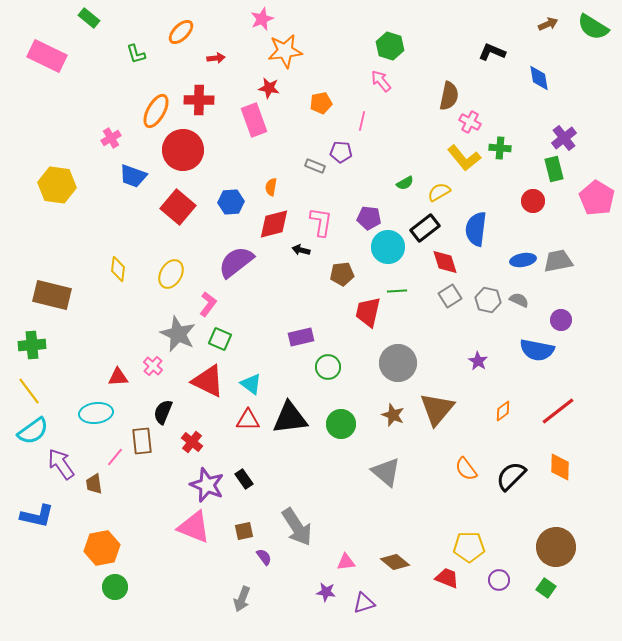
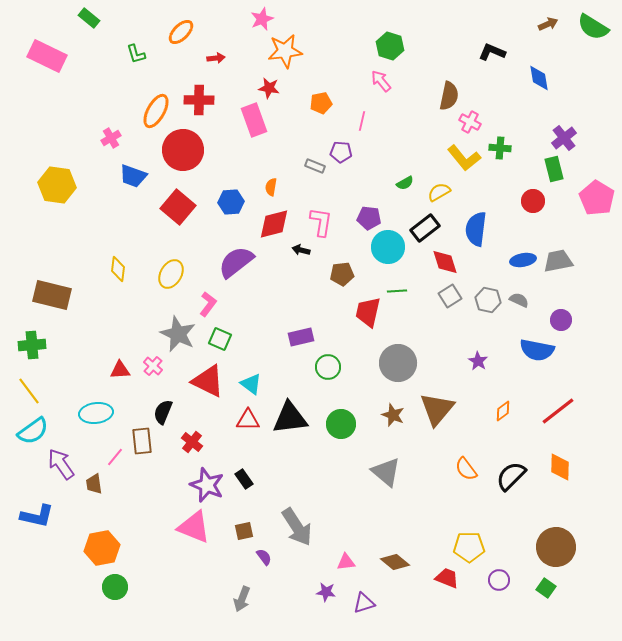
red triangle at (118, 377): moved 2 px right, 7 px up
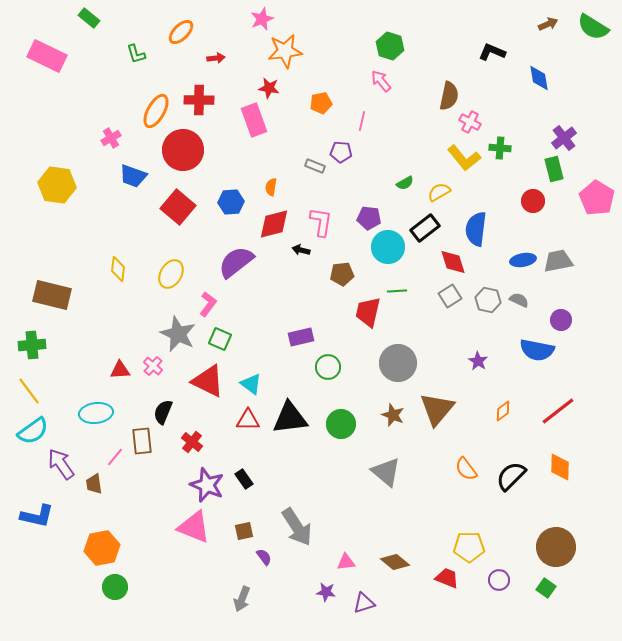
red diamond at (445, 262): moved 8 px right
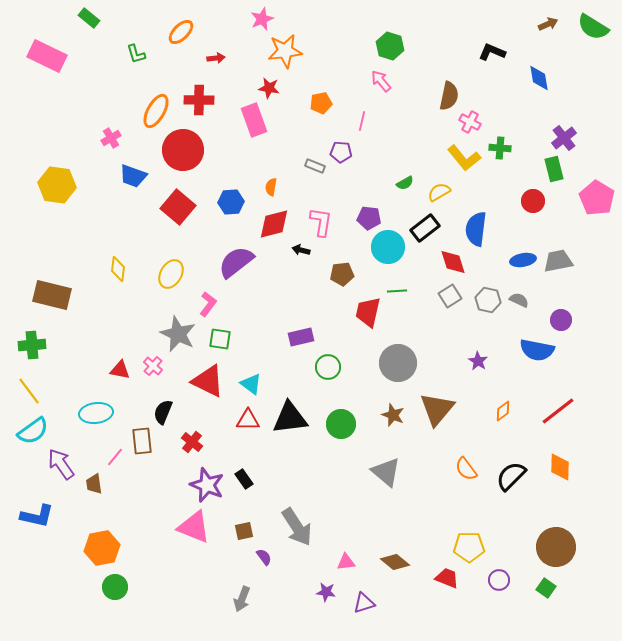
green square at (220, 339): rotated 15 degrees counterclockwise
red triangle at (120, 370): rotated 15 degrees clockwise
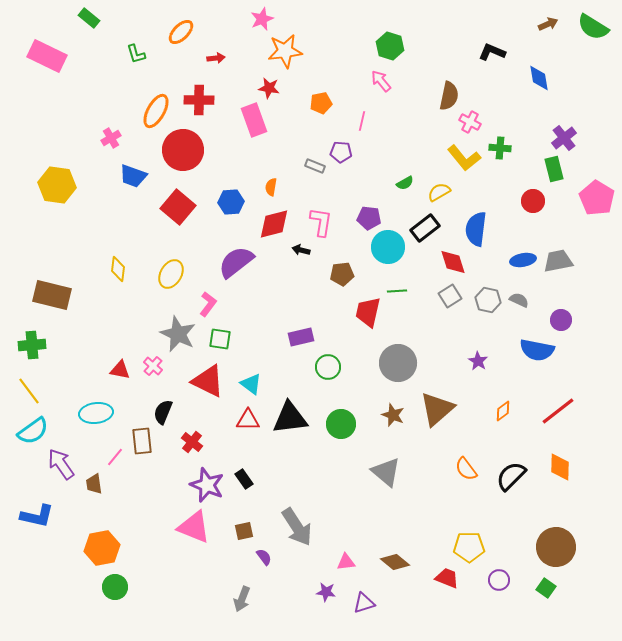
brown triangle at (437, 409): rotated 9 degrees clockwise
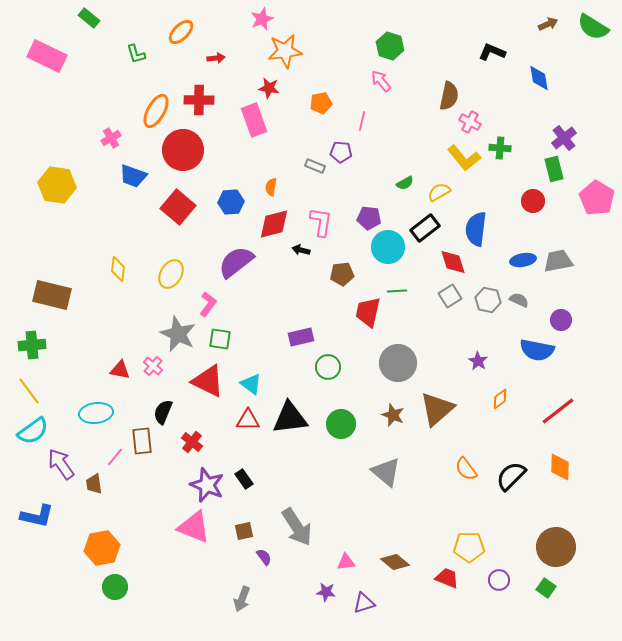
orange diamond at (503, 411): moved 3 px left, 12 px up
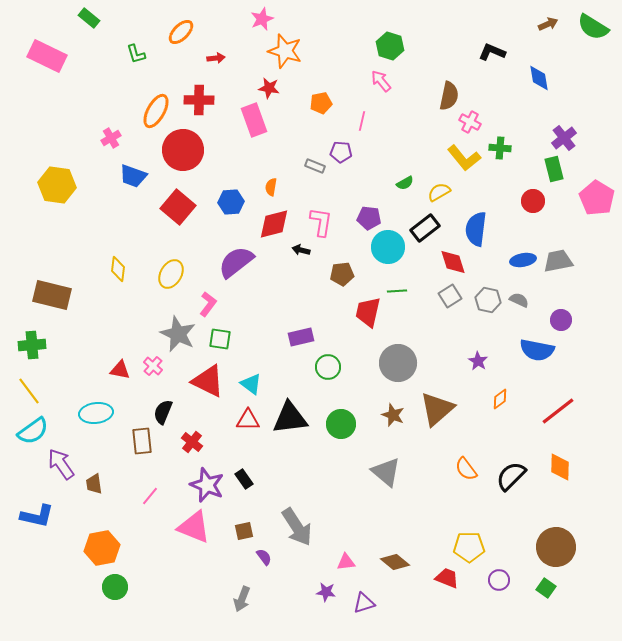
orange star at (285, 51): rotated 24 degrees clockwise
pink line at (115, 457): moved 35 px right, 39 px down
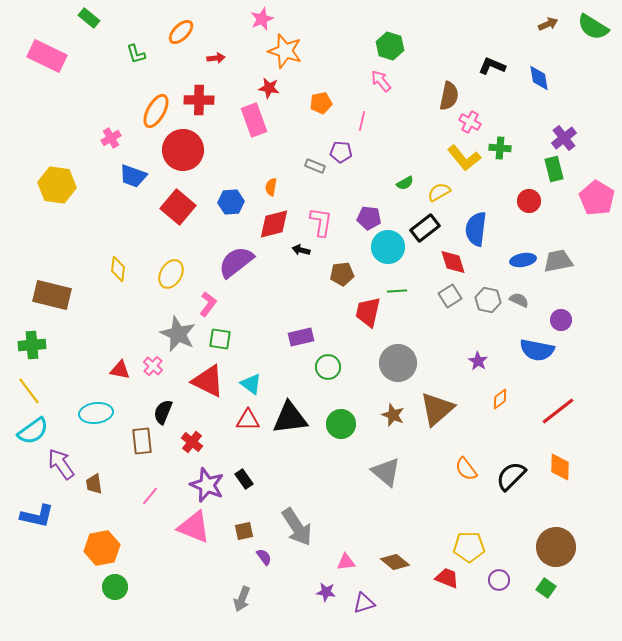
black L-shape at (492, 52): moved 14 px down
red circle at (533, 201): moved 4 px left
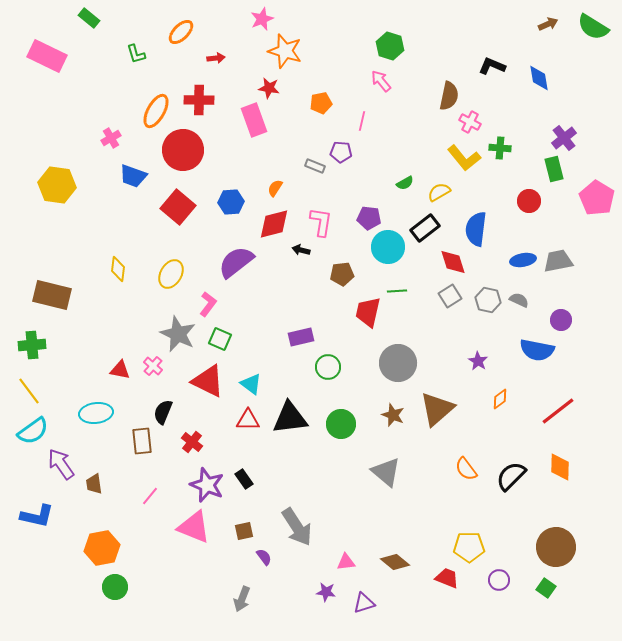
orange semicircle at (271, 187): moved 4 px right, 1 px down; rotated 24 degrees clockwise
green square at (220, 339): rotated 15 degrees clockwise
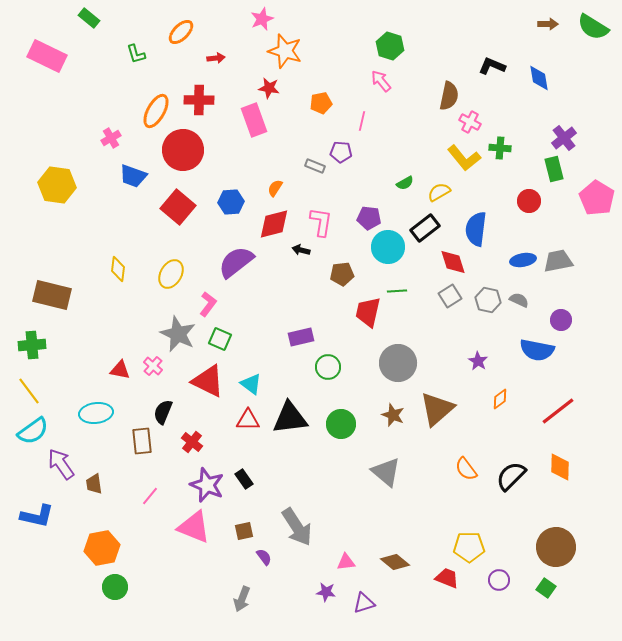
brown arrow at (548, 24): rotated 24 degrees clockwise
